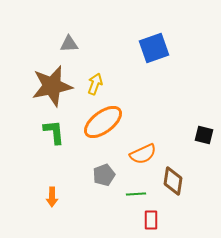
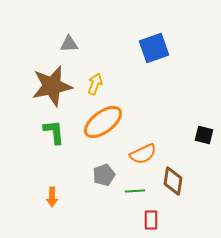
green line: moved 1 px left, 3 px up
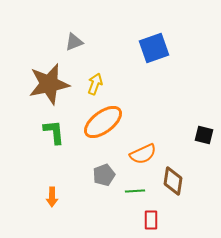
gray triangle: moved 5 px right, 2 px up; rotated 18 degrees counterclockwise
brown star: moved 3 px left, 2 px up
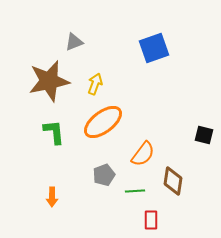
brown star: moved 3 px up
orange semicircle: rotated 28 degrees counterclockwise
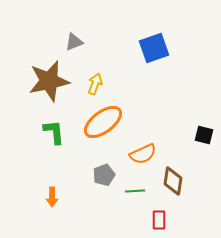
orange semicircle: rotated 28 degrees clockwise
red rectangle: moved 8 px right
